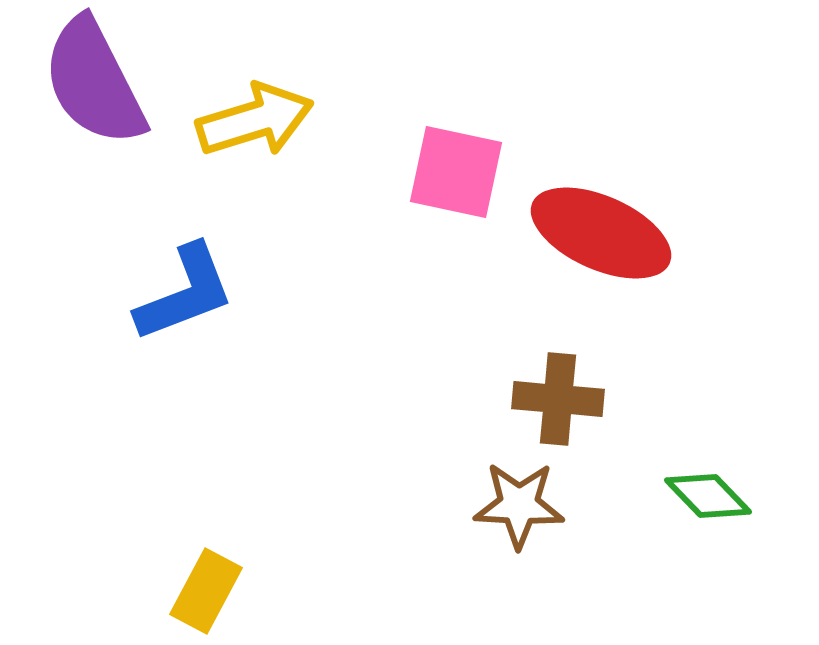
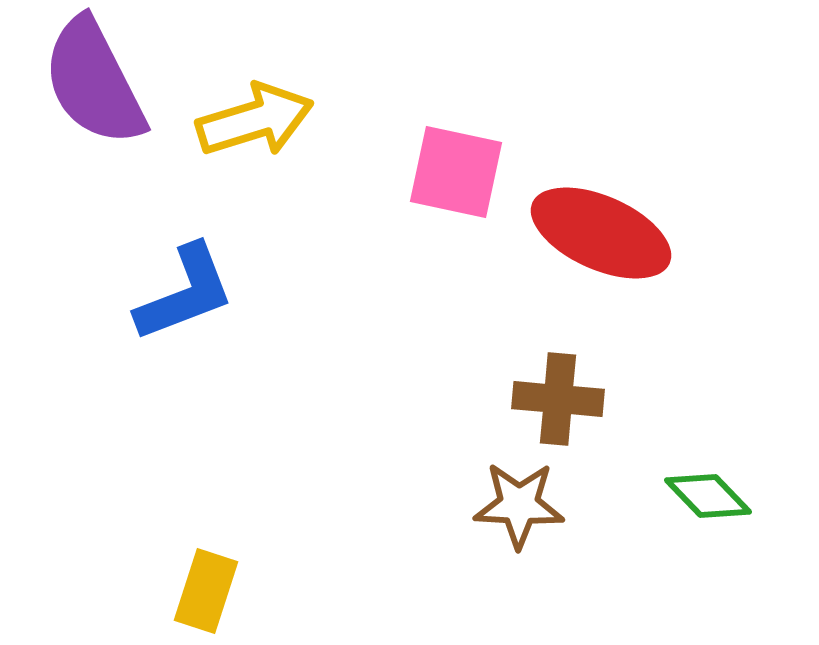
yellow rectangle: rotated 10 degrees counterclockwise
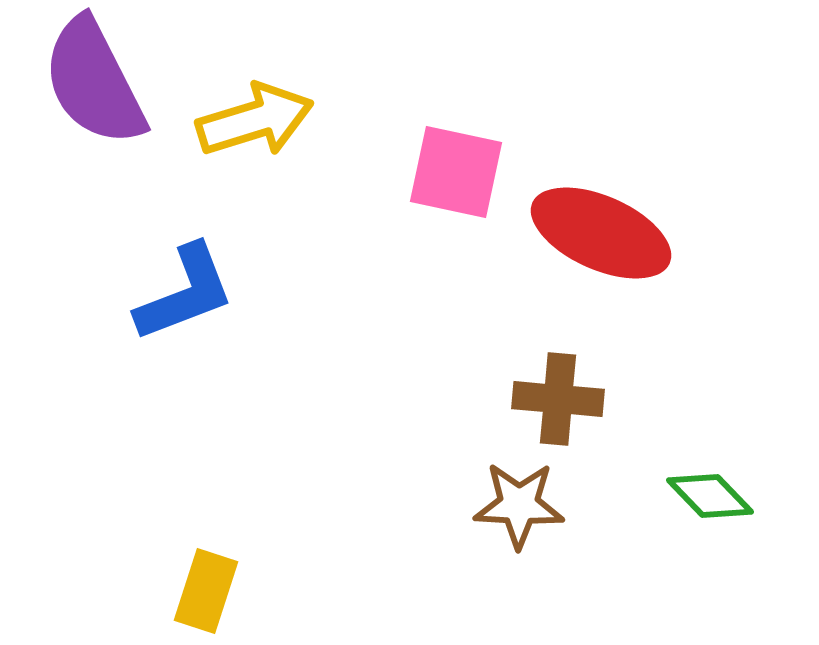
green diamond: moved 2 px right
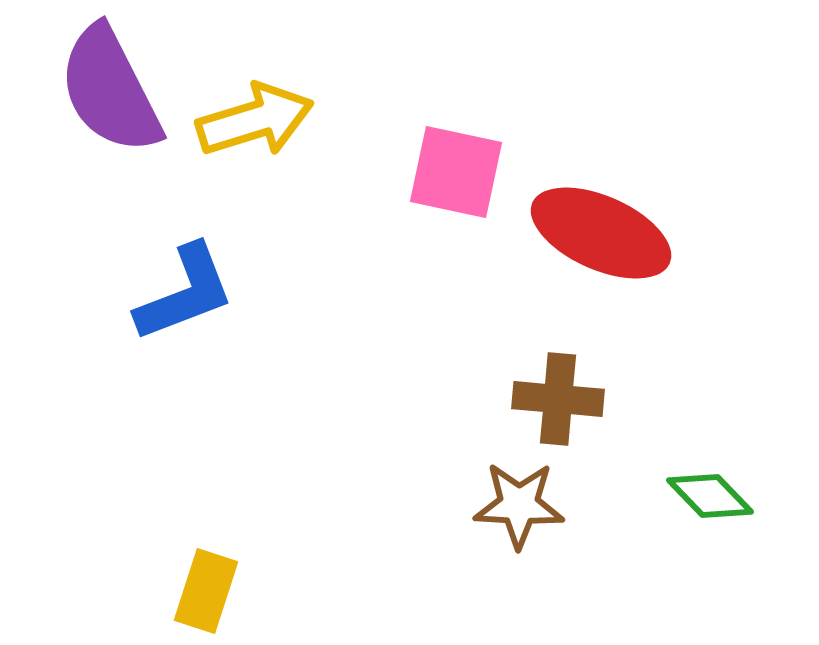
purple semicircle: moved 16 px right, 8 px down
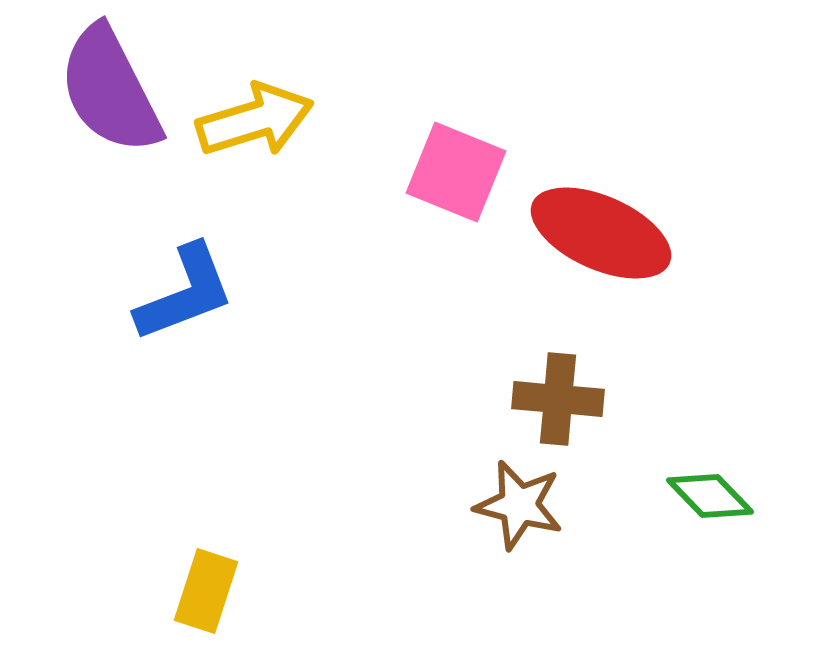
pink square: rotated 10 degrees clockwise
brown star: rotated 12 degrees clockwise
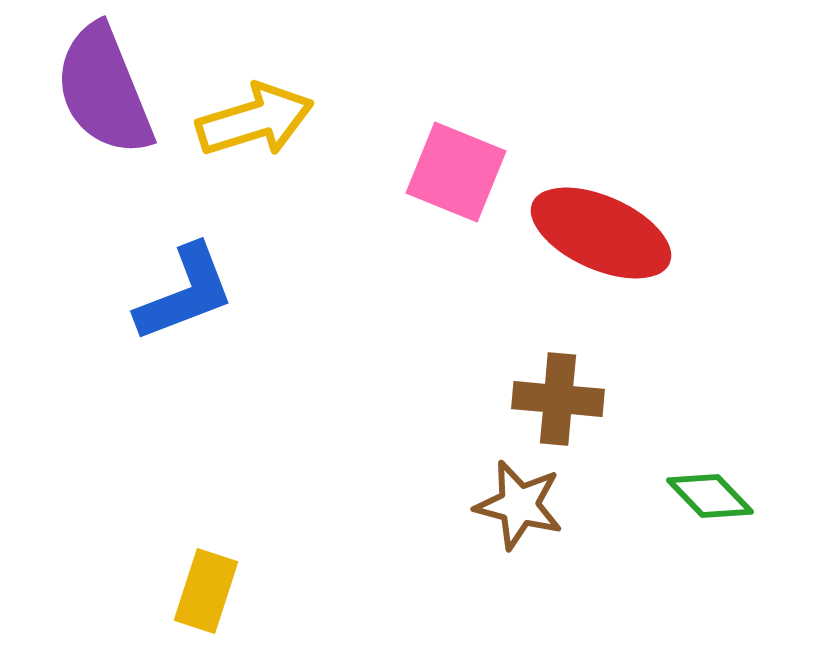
purple semicircle: moved 6 px left; rotated 5 degrees clockwise
